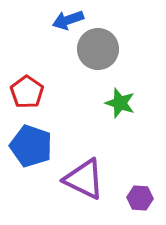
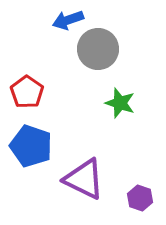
purple hexagon: rotated 15 degrees clockwise
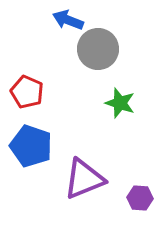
blue arrow: rotated 40 degrees clockwise
red pentagon: rotated 12 degrees counterclockwise
purple triangle: rotated 48 degrees counterclockwise
purple hexagon: rotated 15 degrees counterclockwise
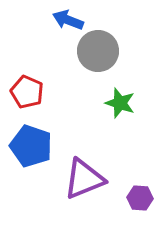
gray circle: moved 2 px down
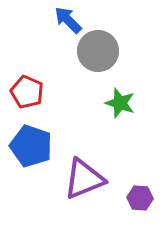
blue arrow: rotated 24 degrees clockwise
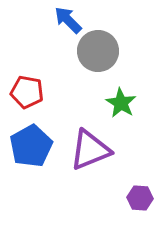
red pentagon: rotated 12 degrees counterclockwise
green star: moved 1 px right; rotated 12 degrees clockwise
blue pentagon: rotated 24 degrees clockwise
purple triangle: moved 6 px right, 29 px up
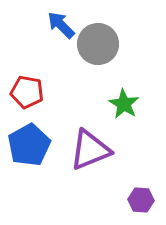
blue arrow: moved 7 px left, 5 px down
gray circle: moved 7 px up
green star: moved 3 px right, 1 px down
blue pentagon: moved 2 px left, 1 px up
purple hexagon: moved 1 px right, 2 px down
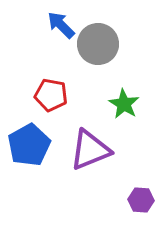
red pentagon: moved 24 px right, 3 px down
